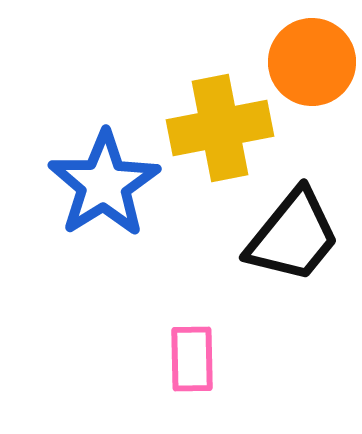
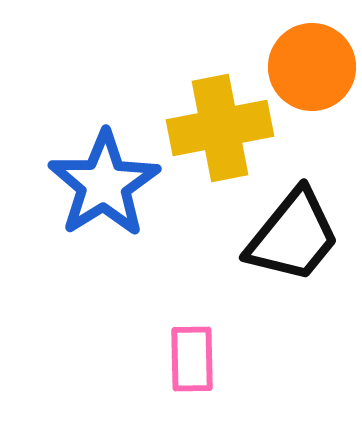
orange circle: moved 5 px down
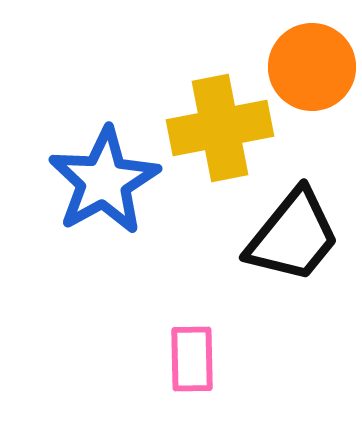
blue star: moved 3 px up; rotated 3 degrees clockwise
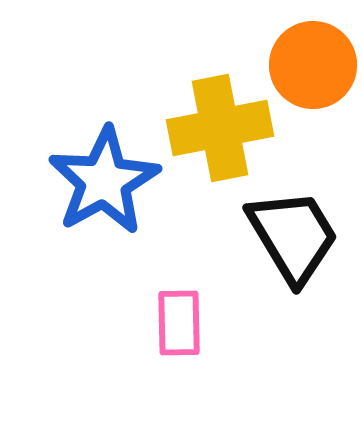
orange circle: moved 1 px right, 2 px up
black trapezoid: rotated 70 degrees counterclockwise
pink rectangle: moved 13 px left, 36 px up
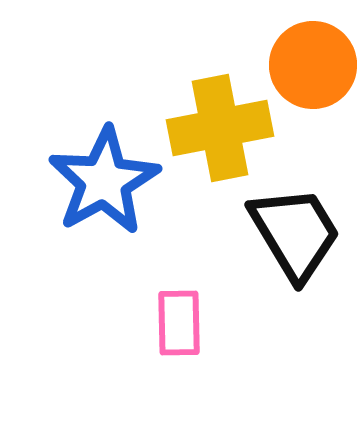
black trapezoid: moved 2 px right, 3 px up
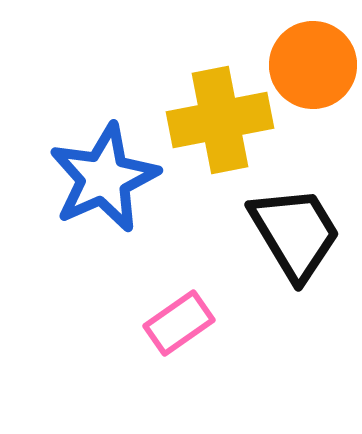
yellow cross: moved 8 px up
blue star: moved 3 px up; rotated 5 degrees clockwise
pink rectangle: rotated 56 degrees clockwise
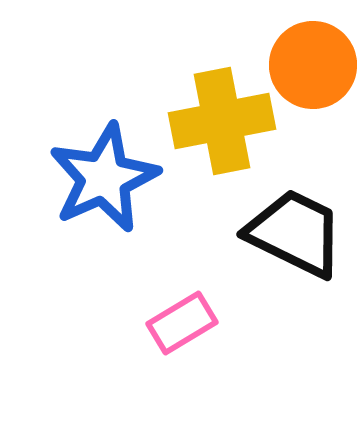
yellow cross: moved 2 px right, 1 px down
black trapezoid: rotated 33 degrees counterclockwise
pink rectangle: moved 3 px right; rotated 4 degrees clockwise
